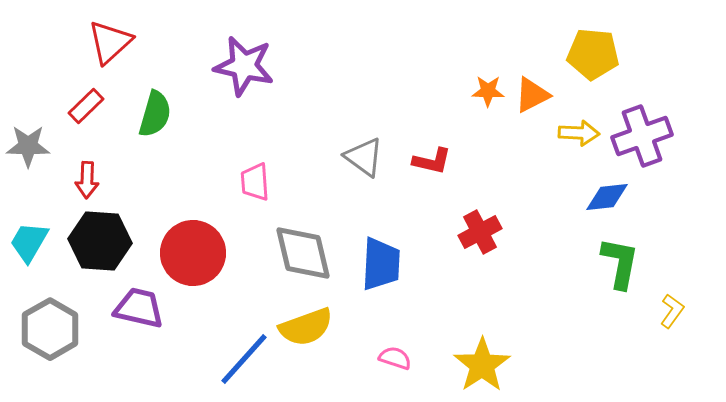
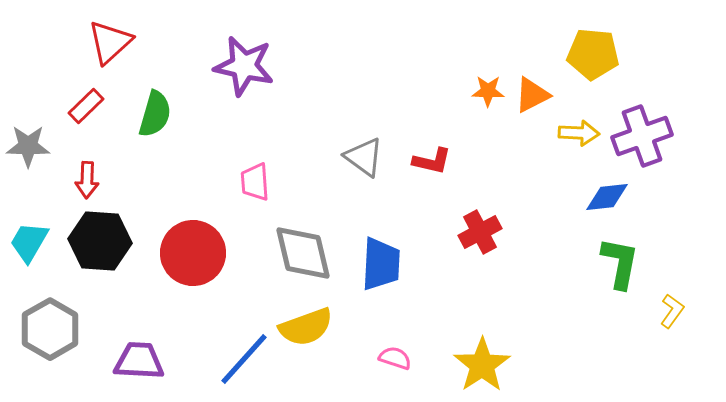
purple trapezoid: moved 53 px down; rotated 10 degrees counterclockwise
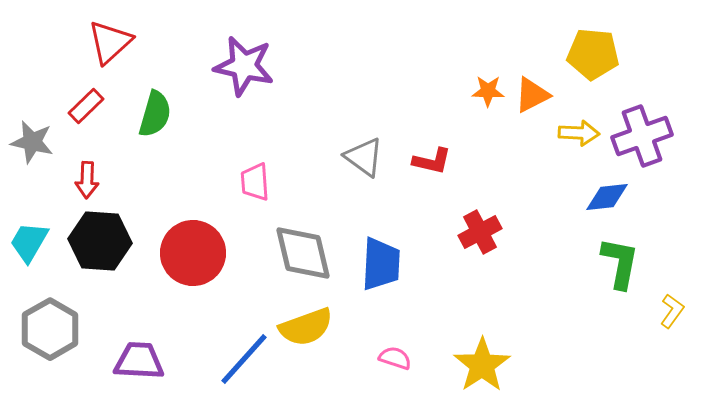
gray star: moved 4 px right, 4 px up; rotated 12 degrees clockwise
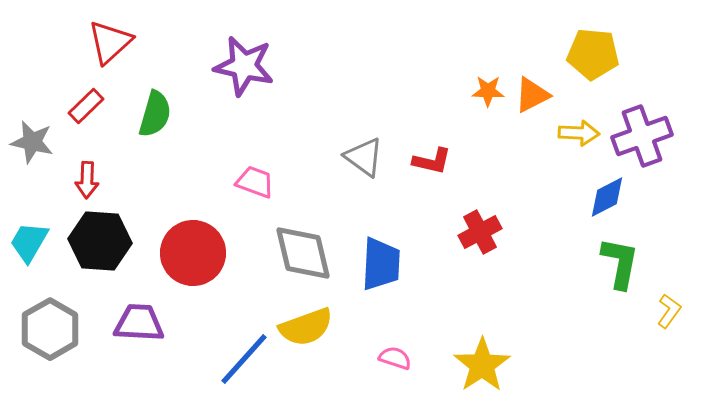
pink trapezoid: rotated 114 degrees clockwise
blue diamond: rotated 21 degrees counterclockwise
yellow L-shape: moved 3 px left
purple trapezoid: moved 38 px up
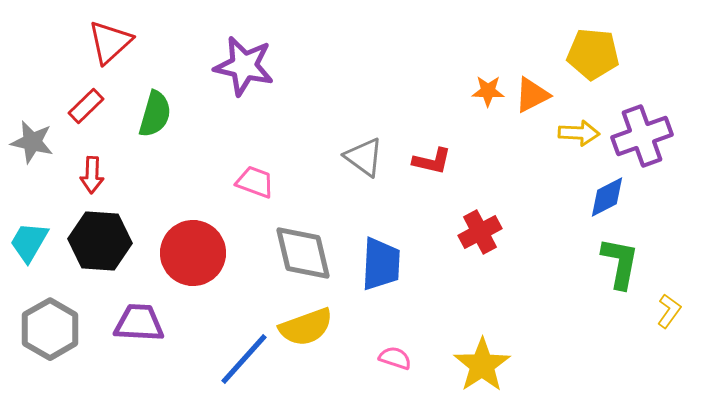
red arrow: moved 5 px right, 5 px up
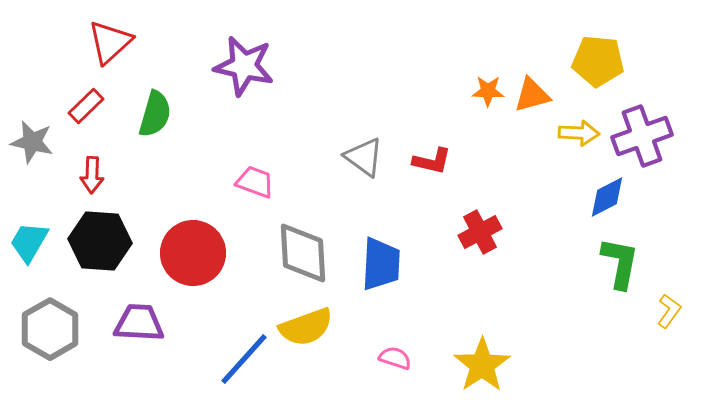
yellow pentagon: moved 5 px right, 7 px down
orange triangle: rotated 12 degrees clockwise
gray diamond: rotated 10 degrees clockwise
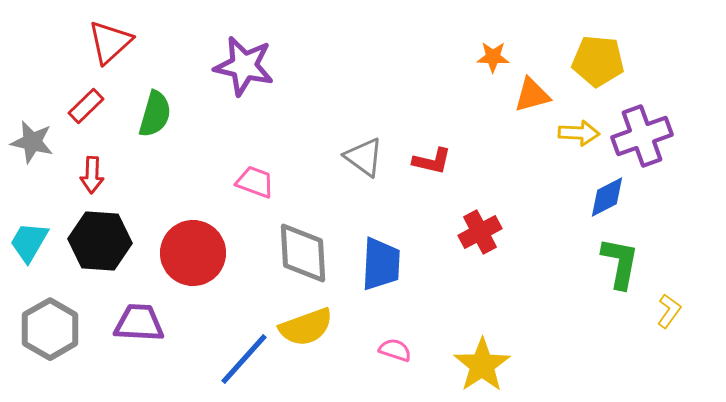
orange star: moved 5 px right, 34 px up
pink semicircle: moved 8 px up
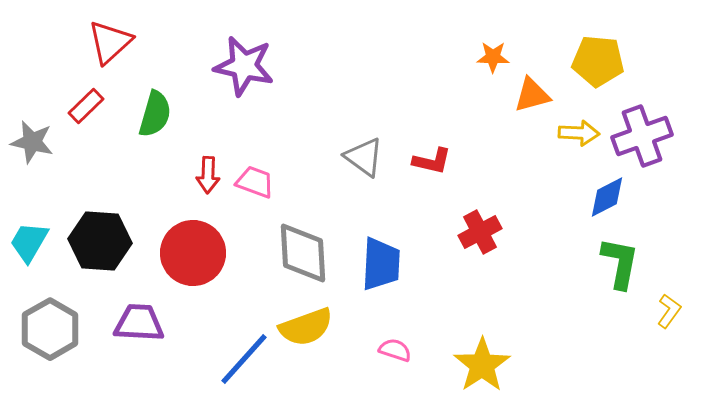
red arrow: moved 116 px right
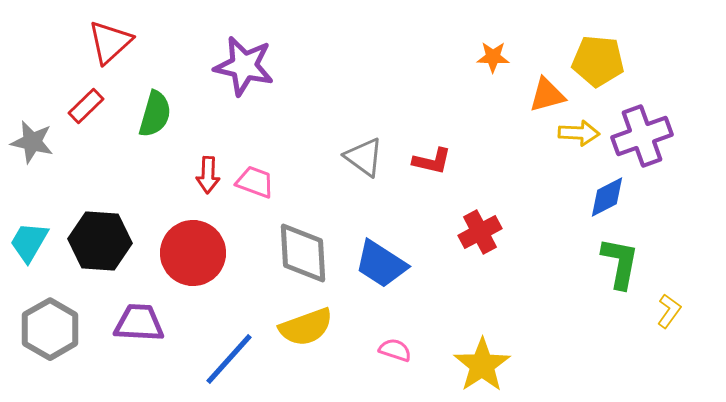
orange triangle: moved 15 px right
blue trapezoid: rotated 120 degrees clockwise
blue line: moved 15 px left
